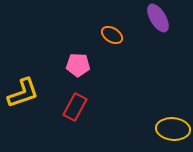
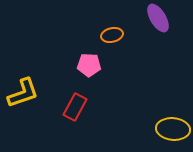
orange ellipse: rotated 45 degrees counterclockwise
pink pentagon: moved 11 px right
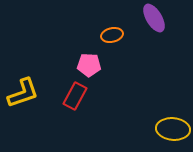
purple ellipse: moved 4 px left
red rectangle: moved 11 px up
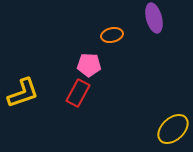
purple ellipse: rotated 16 degrees clockwise
red rectangle: moved 3 px right, 3 px up
yellow ellipse: rotated 48 degrees counterclockwise
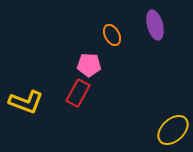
purple ellipse: moved 1 px right, 7 px down
orange ellipse: rotated 75 degrees clockwise
yellow L-shape: moved 3 px right, 9 px down; rotated 40 degrees clockwise
yellow ellipse: moved 1 px down
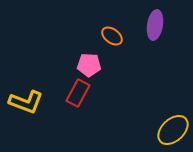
purple ellipse: rotated 24 degrees clockwise
orange ellipse: moved 1 px down; rotated 25 degrees counterclockwise
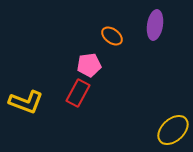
pink pentagon: rotated 10 degrees counterclockwise
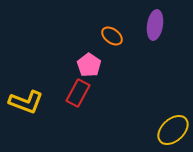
pink pentagon: rotated 30 degrees counterclockwise
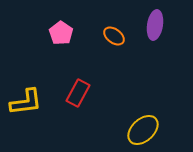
orange ellipse: moved 2 px right
pink pentagon: moved 28 px left, 32 px up
yellow L-shape: rotated 28 degrees counterclockwise
yellow ellipse: moved 30 px left
